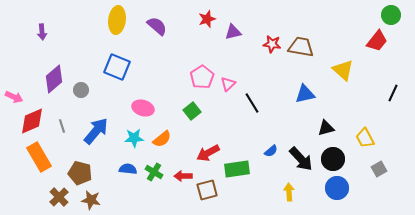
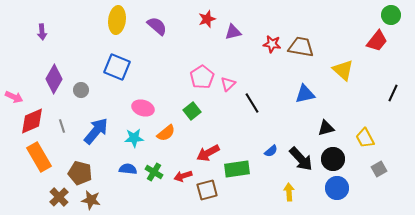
purple diamond at (54, 79): rotated 20 degrees counterclockwise
orange semicircle at (162, 139): moved 4 px right, 6 px up
red arrow at (183, 176): rotated 18 degrees counterclockwise
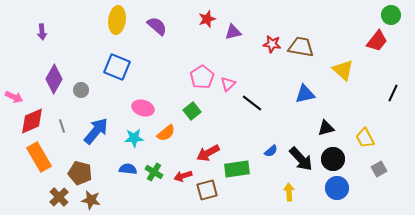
black line at (252, 103): rotated 20 degrees counterclockwise
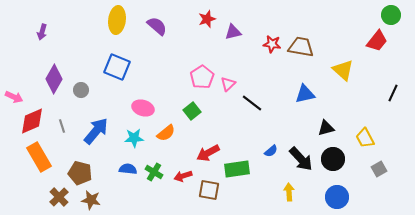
purple arrow at (42, 32): rotated 21 degrees clockwise
blue circle at (337, 188): moved 9 px down
brown square at (207, 190): moved 2 px right; rotated 25 degrees clockwise
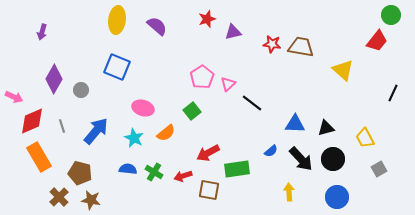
blue triangle at (305, 94): moved 10 px left, 30 px down; rotated 15 degrees clockwise
cyan star at (134, 138): rotated 30 degrees clockwise
